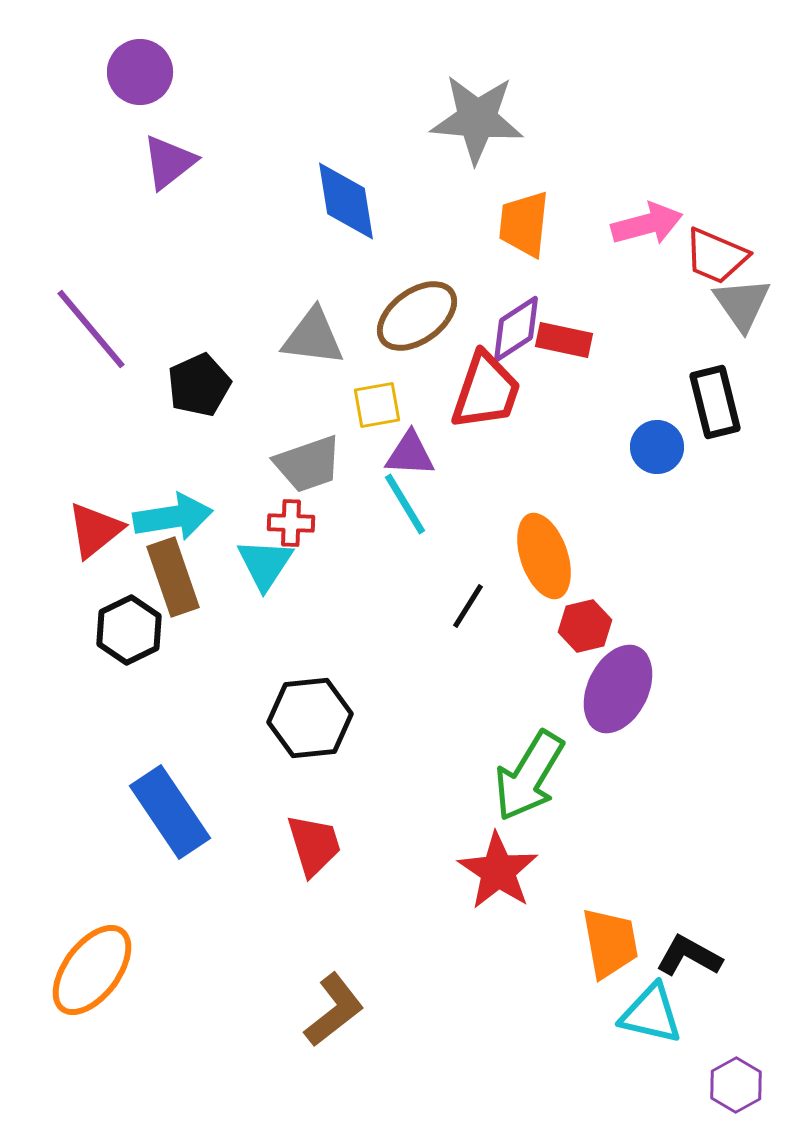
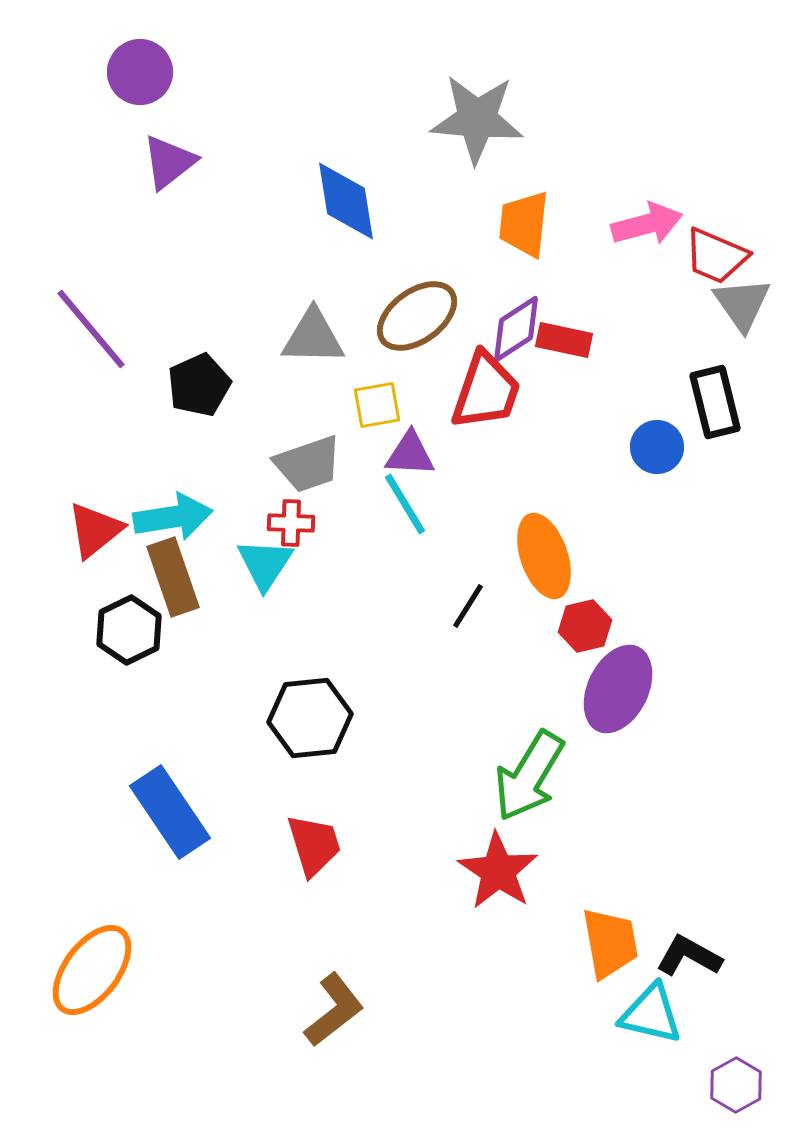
gray triangle at (313, 337): rotated 6 degrees counterclockwise
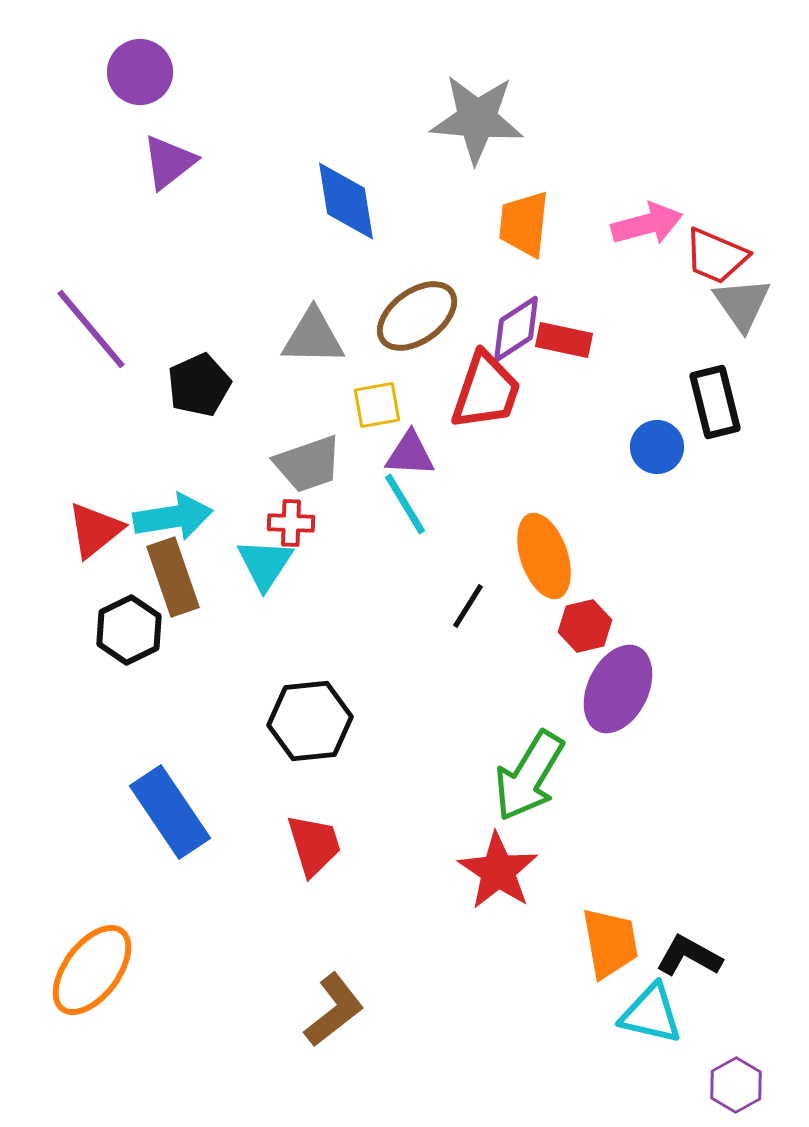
black hexagon at (310, 718): moved 3 px down
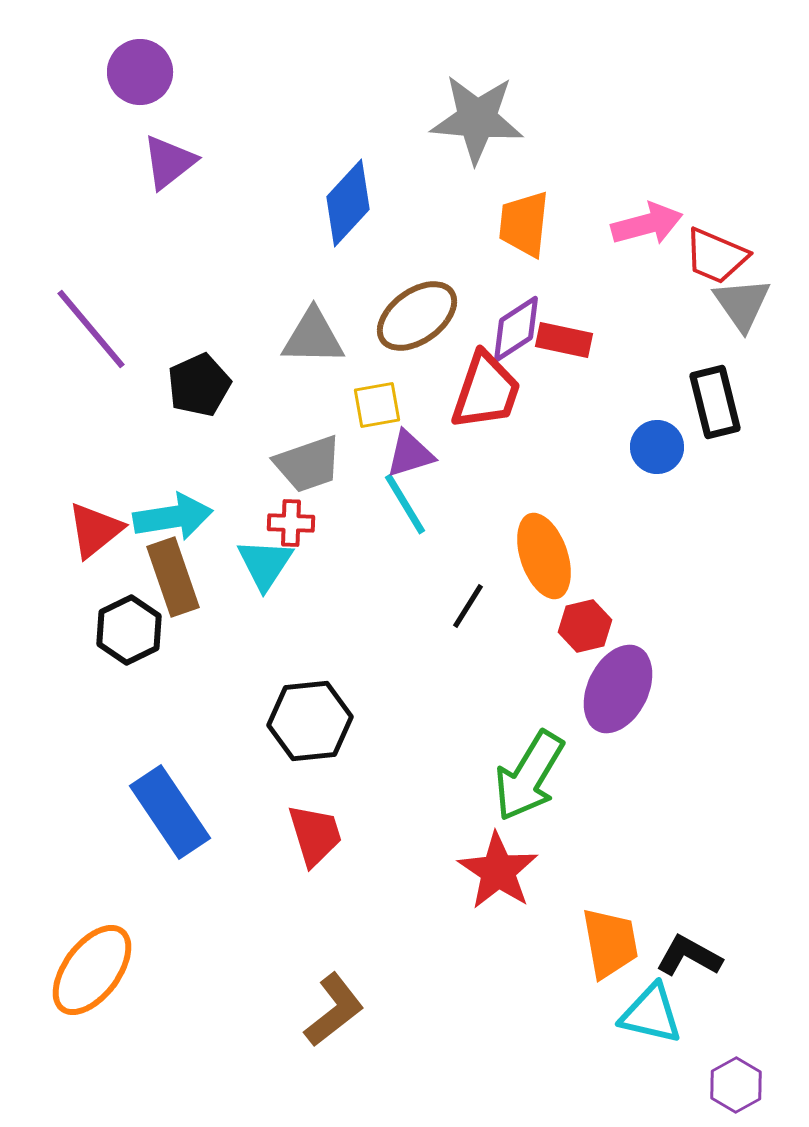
blue diamond at (346, 201): moved 2 px right, 2 px down; rotated 52 degrees clockwise
purple triangle at (410, 454): rotated 20 degrees counterclockwise
red trapezoid at (314, 845): moved 1 px right, 10 px up
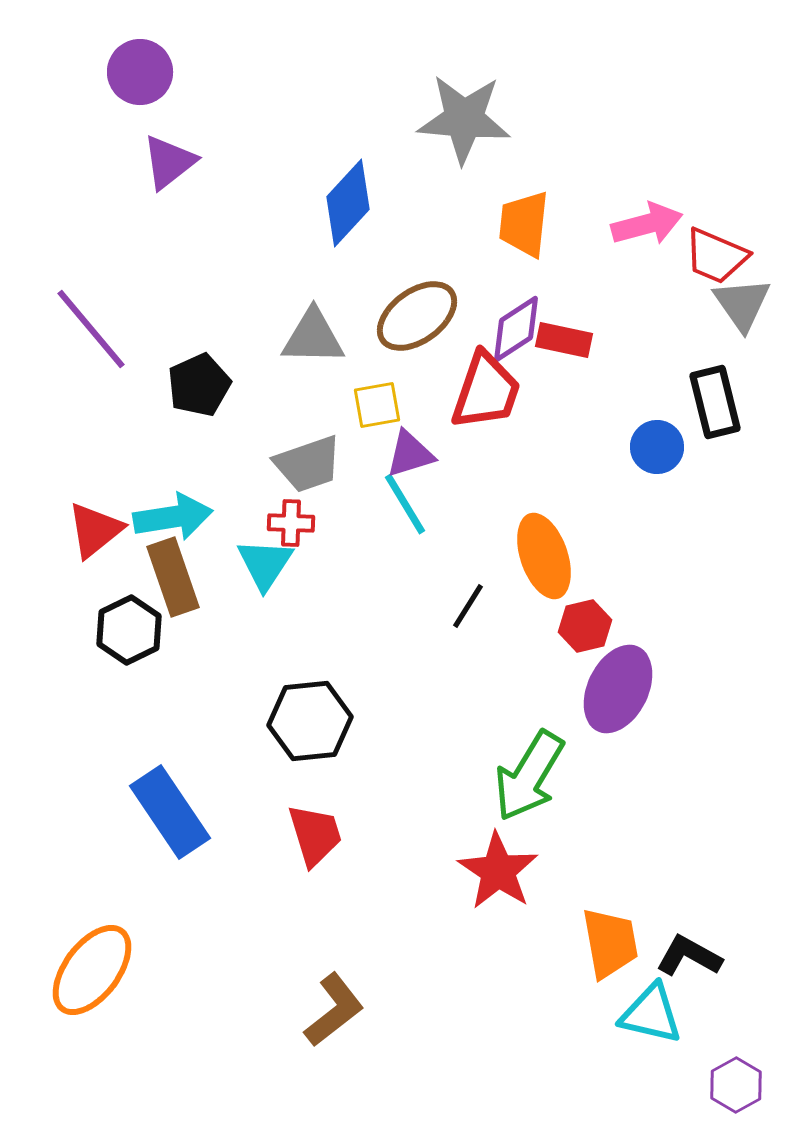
gray star at (477, 119): moved 13 px left
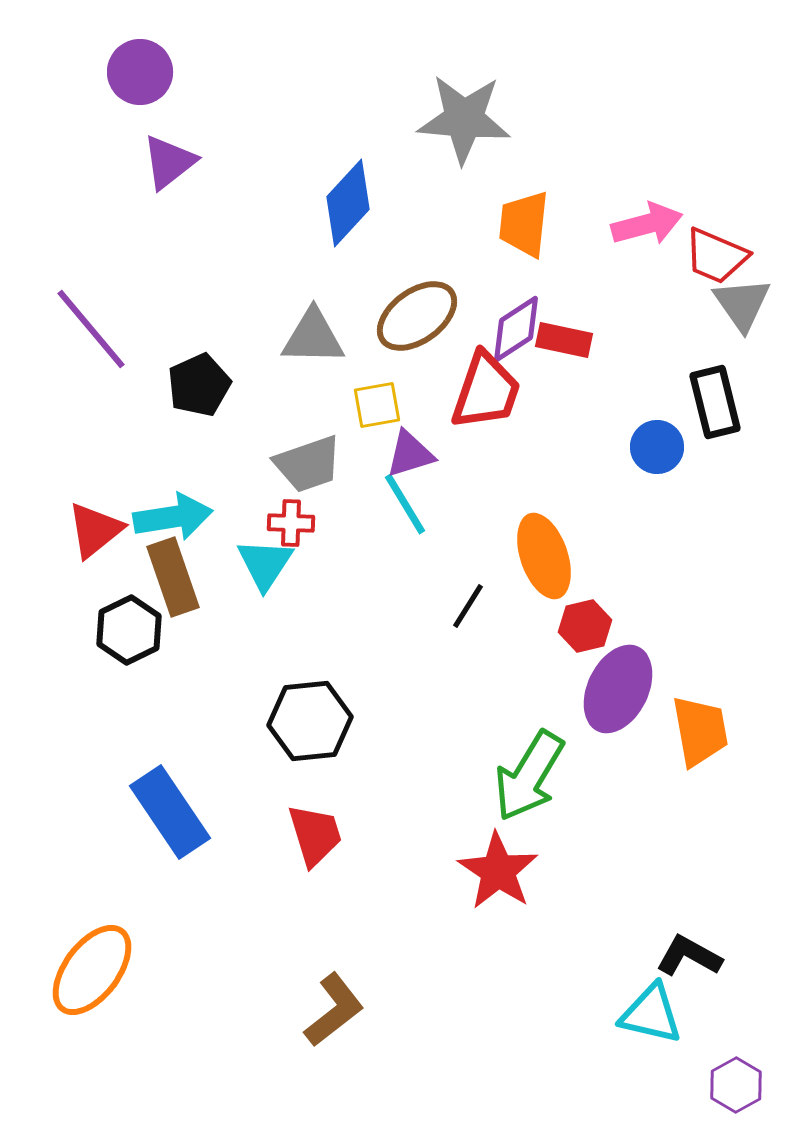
orange trapezoid at (610, 943): moved 90 px right, 212 px up
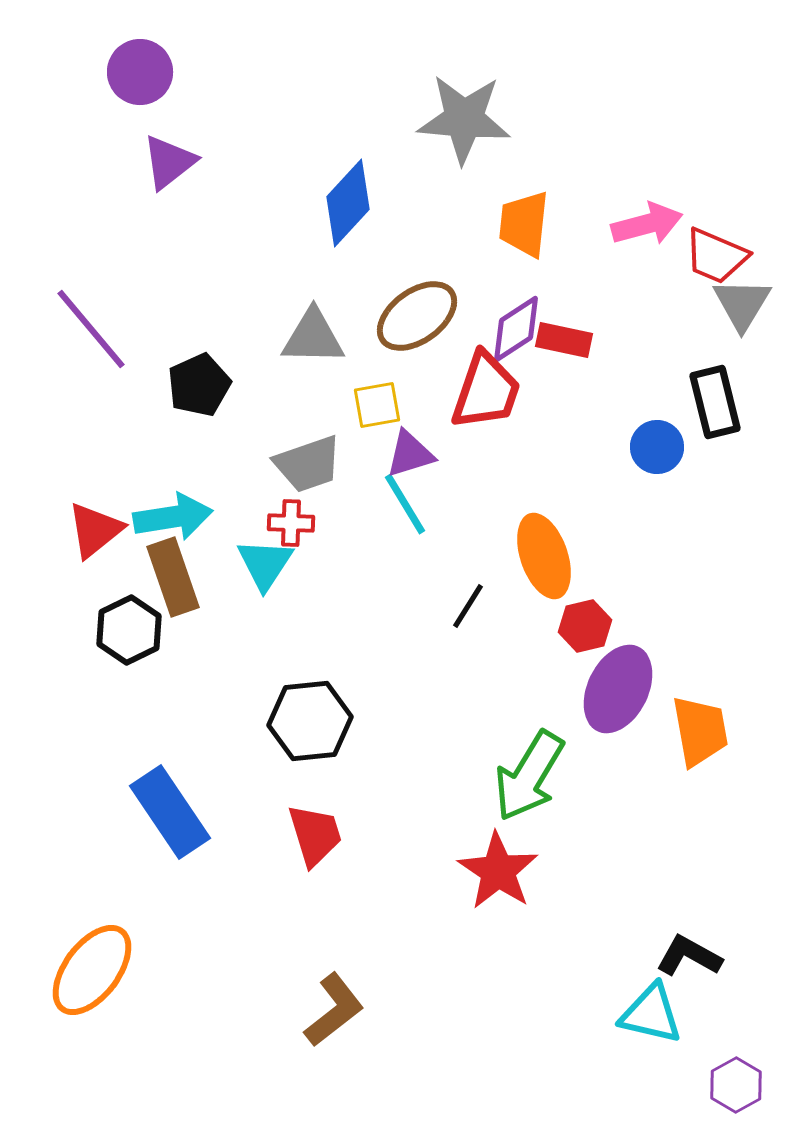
gray triangle at (742, 304): rotated 6 degrees clockwise
